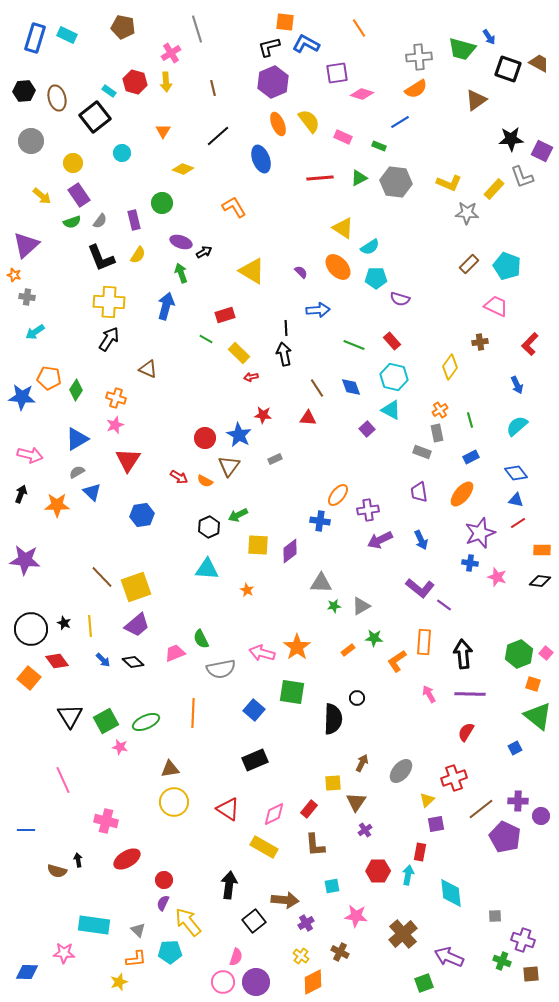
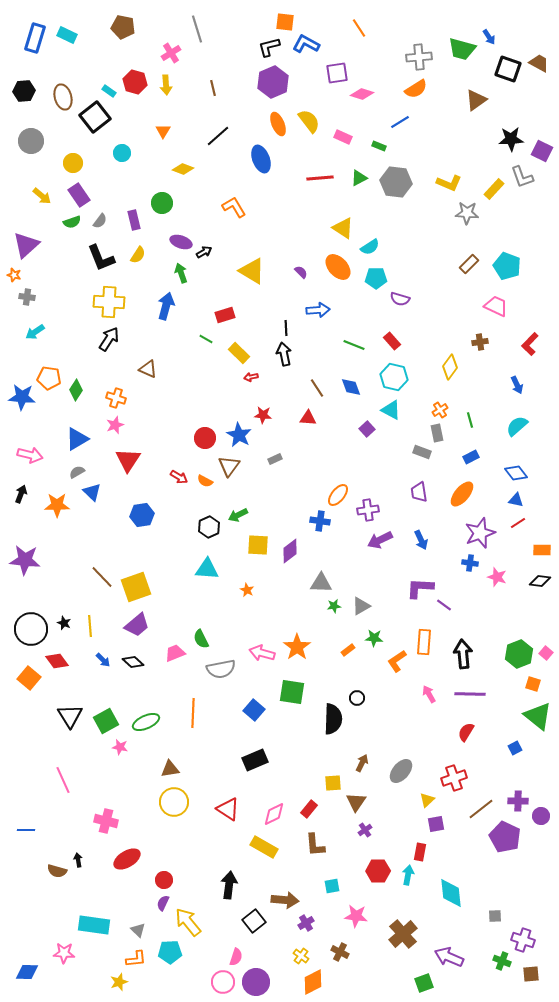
yellow arrow at (166, 82): moved 3 px down
brown ellipse at (57, 98): moved 6 px right, 1 px up
purple L-shape at (420, 588): rotated 144 degrees clockwise
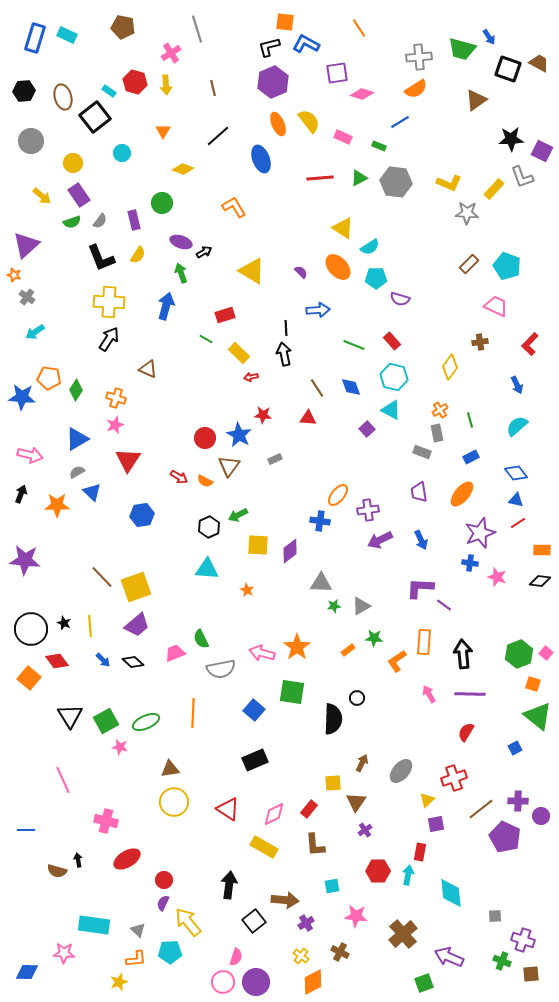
gray cross at (27, 297): rotated 28 degrees clockwise
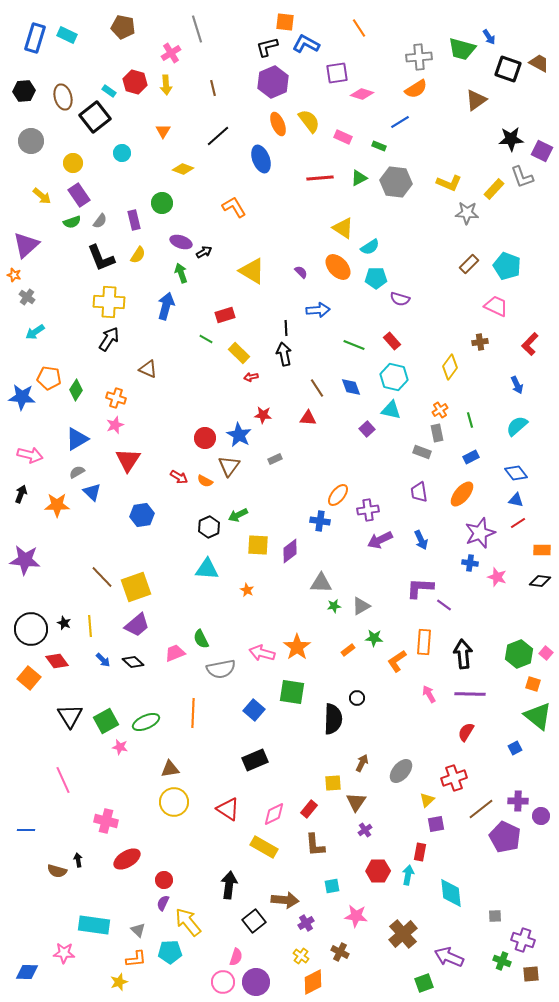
black L-shape at (269, 47): moved 2 px left
cyan triangle at (391, 410): rotated 15 degrees counterclockwise
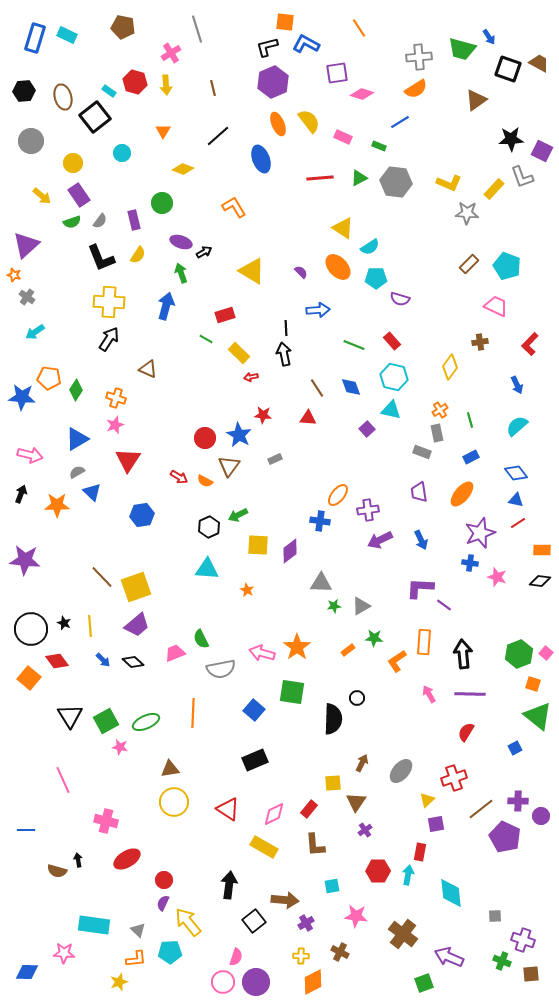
brown cross at (403, 934): rotated 12 degrees counterclockwise
yellow cross at (301, 956): rotated 35 degrees counterclockwise
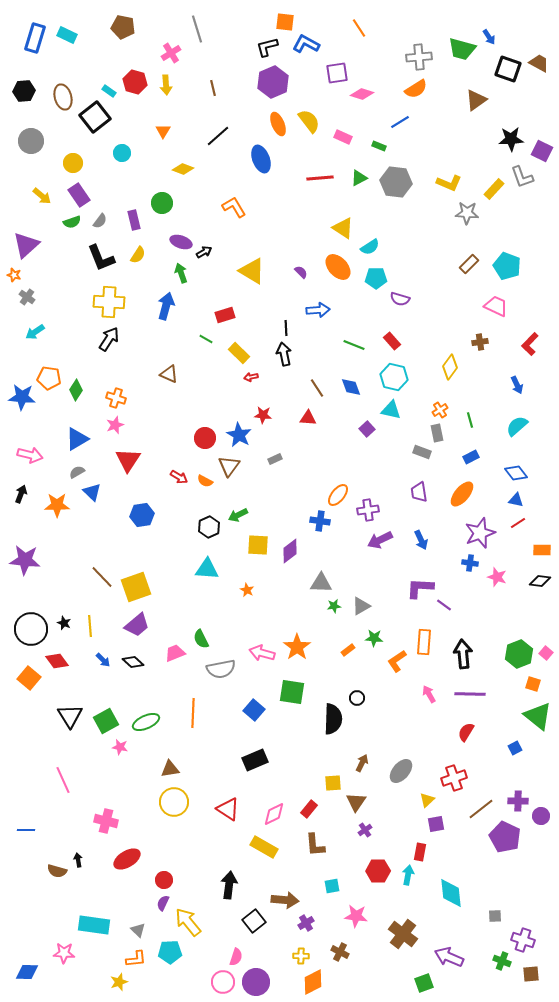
brown triangle at (148, 369): moved 21 px right, 5 px down
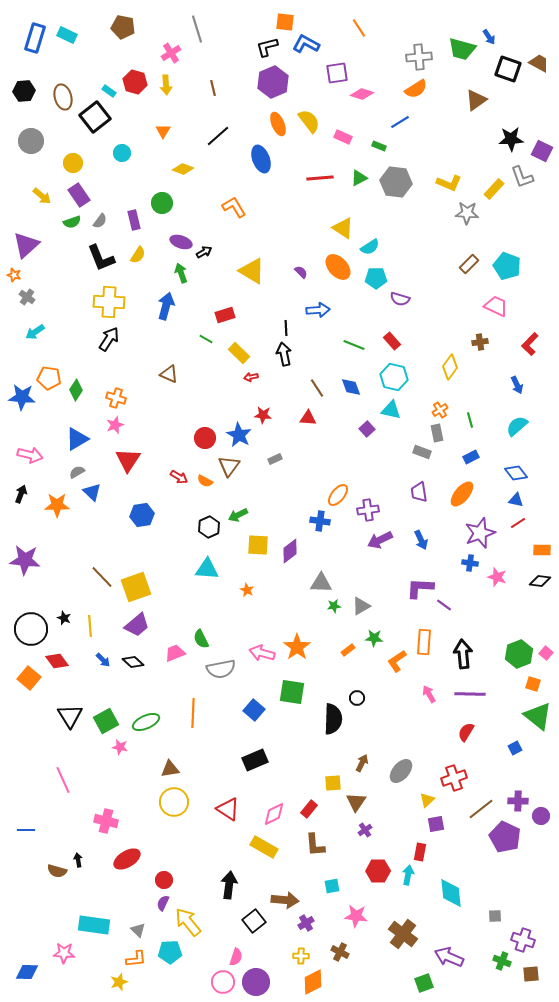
black star at (64, 623): moved 5 px up
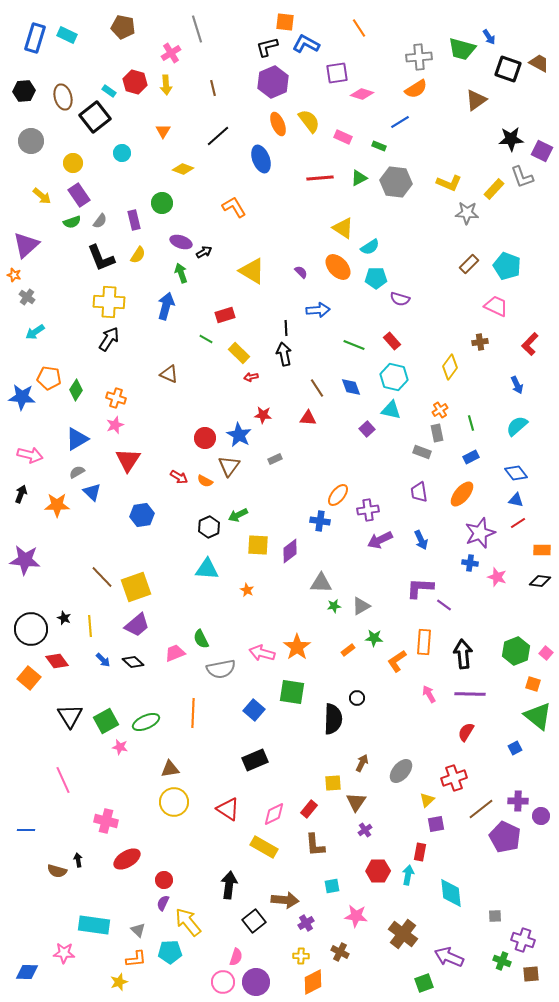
green line at (470, 420): moved 1 px right, 3 px down
green hexagon at (519, 654): moved 3 px left, 3 px up
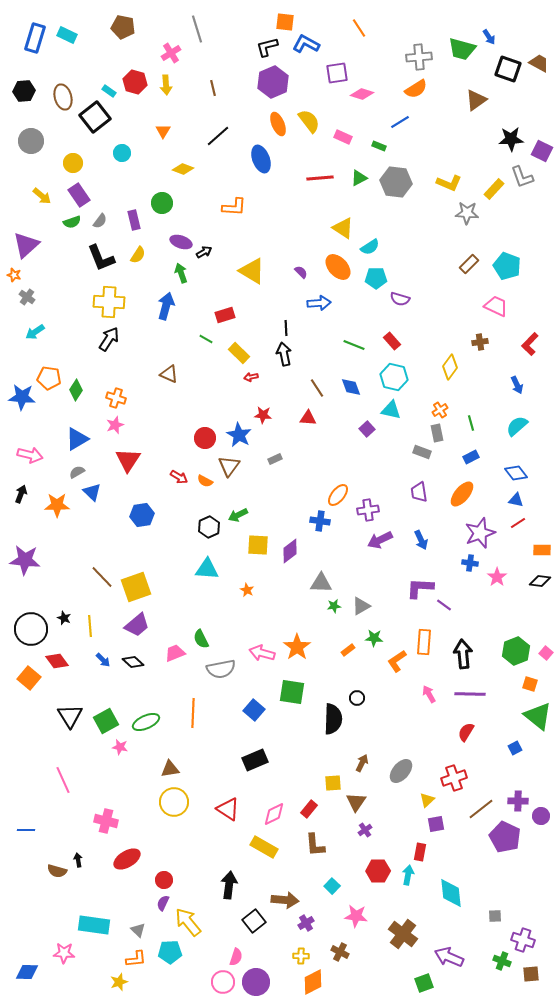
orange L-shape at (234, 207): rotated 125 degrees clockwise
blue arrow at (318, 310): moved 1 px right, 7 px up
pink star at (497, 577): rotated 18 degrees clockwise
orange square at (533, 684): moved 3 px left
cyan square at (332, 886): rotated 35 degrees counterclockwise
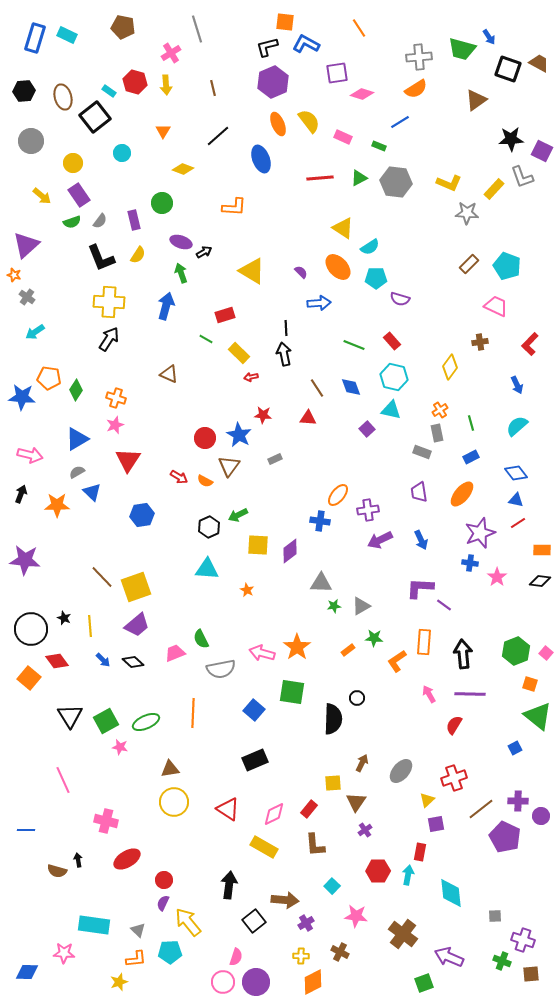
red semicircle at (466, 732): moved 12 px left, 7 px up
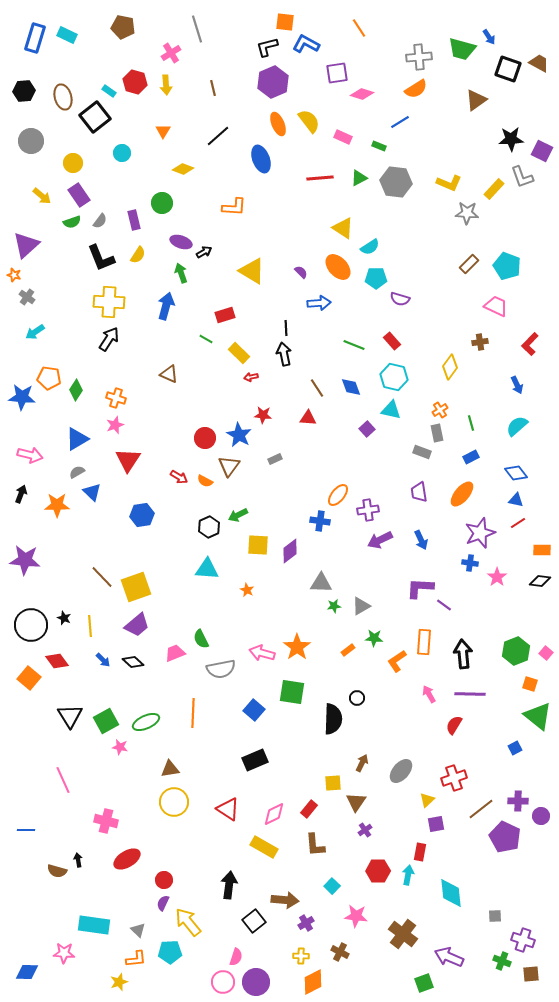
black circle at (31, 629): moved 4 px up
